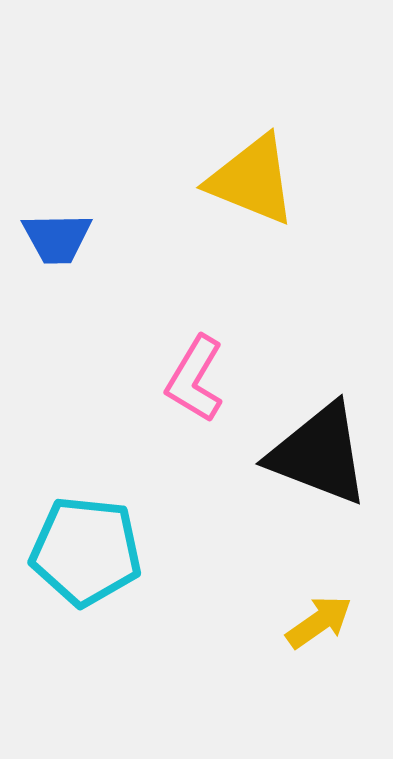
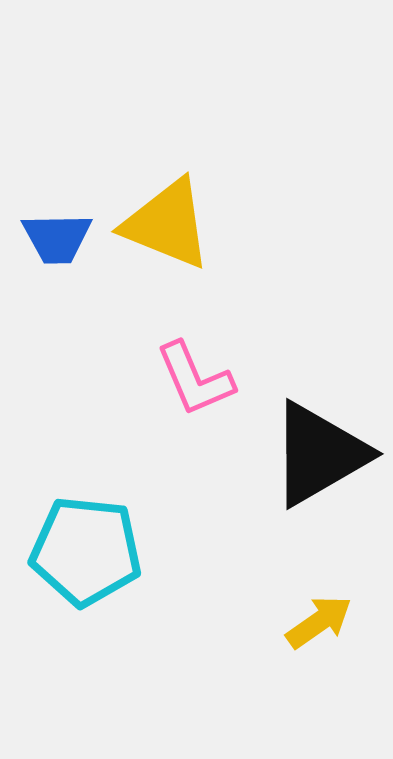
yellow triangle: moved 85 px left, 44 px down
pink L-shape: rotated 54 degrees counterclockwise
black triangle: rotated 51 degrees counterclockwise
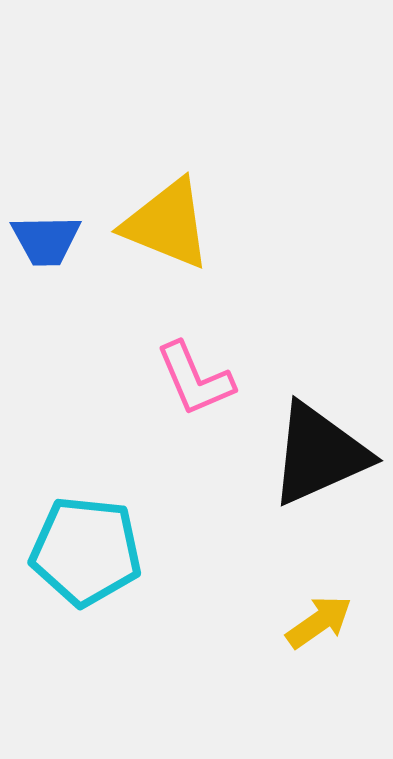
blue trapezoid: moved 11 px left, 2 px down
black triangle: rotated 6 degrees clockwise
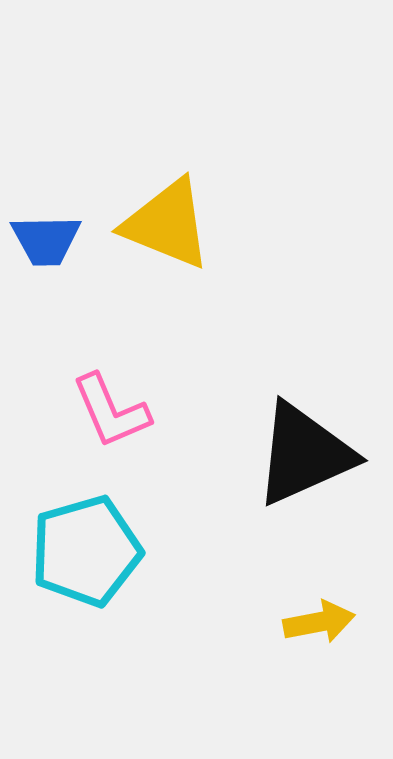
pink L-shape: moved 84 px left, 32 px down
black triangle: moved 15 px left
cyan pentagon: rotated 22 degrees counterclockwise
yellow arrow: rotated 24 degrees clockwise
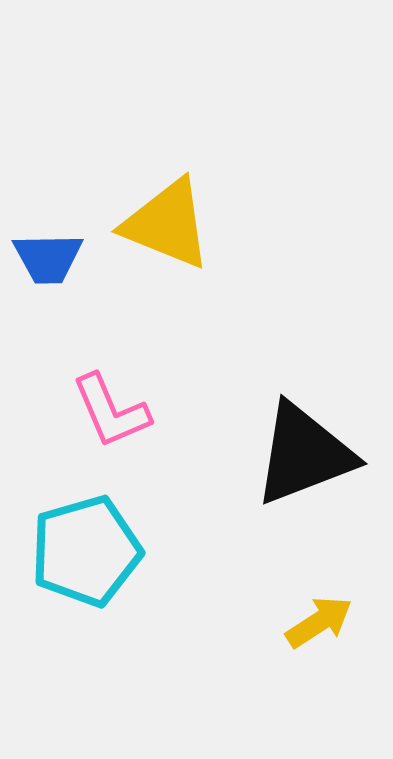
blue trapezoid: moved 2 px right, 18 px down
black triangle: rotated 3 degrees clockwise
yellow arrow: rotated 22 degrees counterclockwise
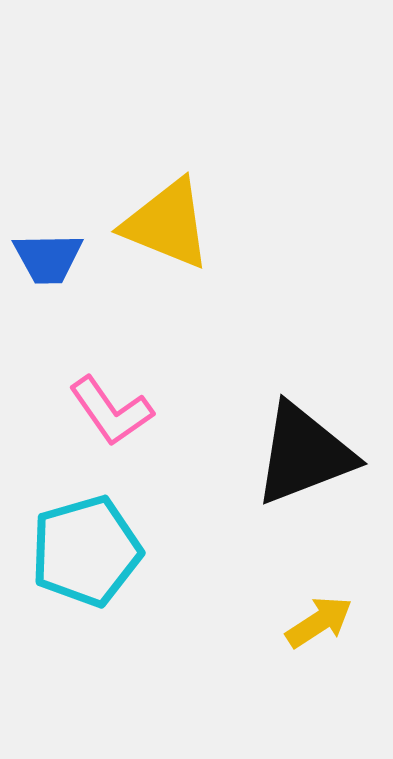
pink L-shape: rotated 12 degrees counterclockwise
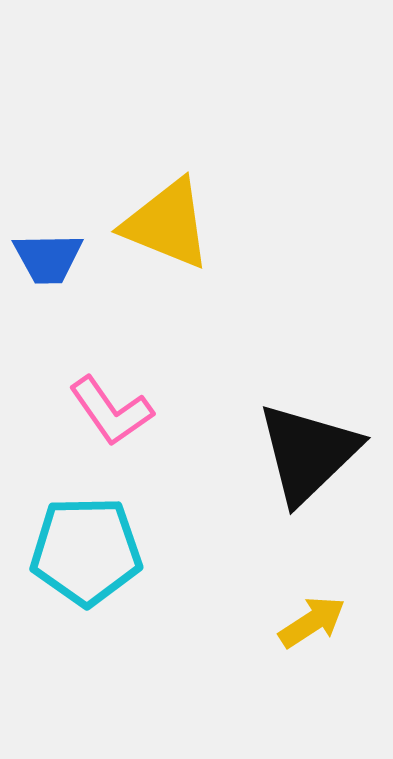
black triangle: moved 4 px right, 1 px up; rotated 23 degrees counterclockwise
cyan pentagon: rotated 15 degrees clockwise
yellow arrow: moved 7 px left
